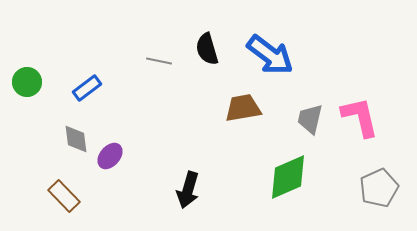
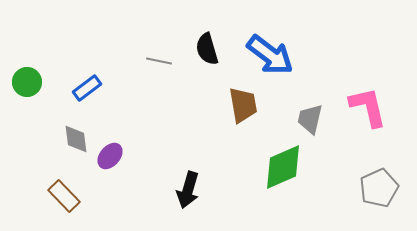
brown trapezoid: moved 3 px up; rotated 90 degrees clockwise
pink L-shape: moved 8 px right, 10 px up
green diamond: moved 5 px left, 10 px up
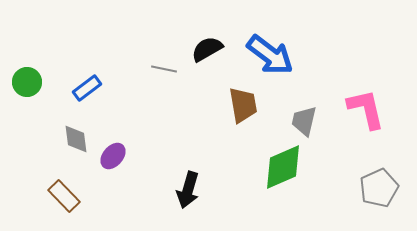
black semicircle: rotated 76 degrees clockwise
gray line: moved 5 px right, 8 px down
pink L-shape: moved 2 px left, 2 px down
gray trapezoid: moved 6 px left, 2 px down
purple ellipse: moved 3 px right
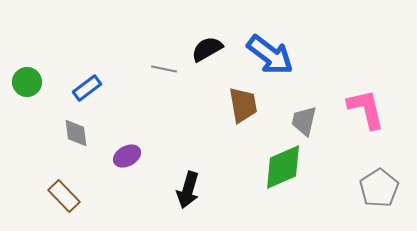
gray diamond: moved 6 px up
purple ellipse: moved 14 px right; rotated 20 degrees clockwise
gray pentagon: rotated 9 degrees counterclockwise
